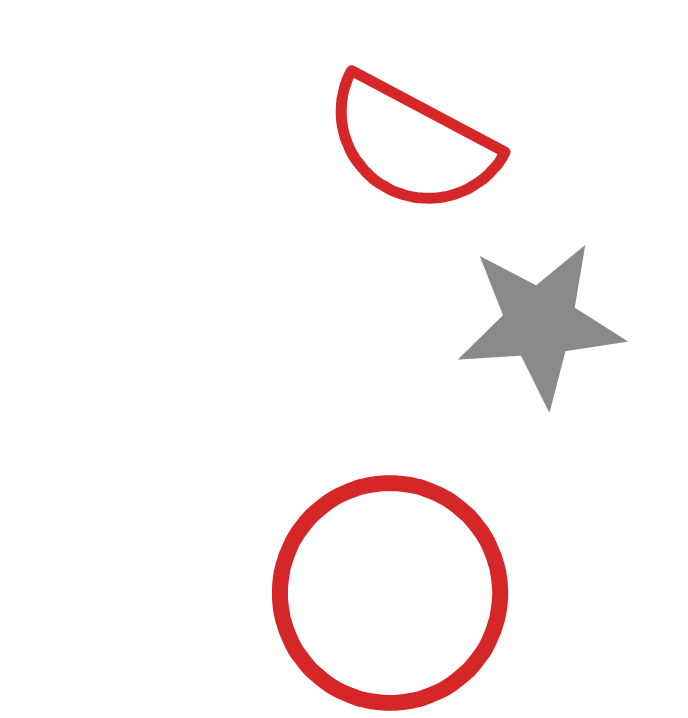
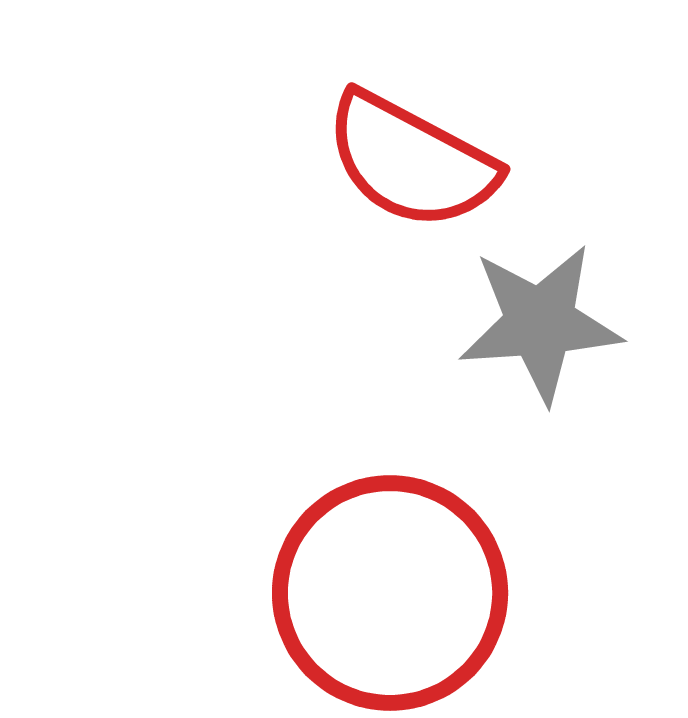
red semicircle: moved 17 px down
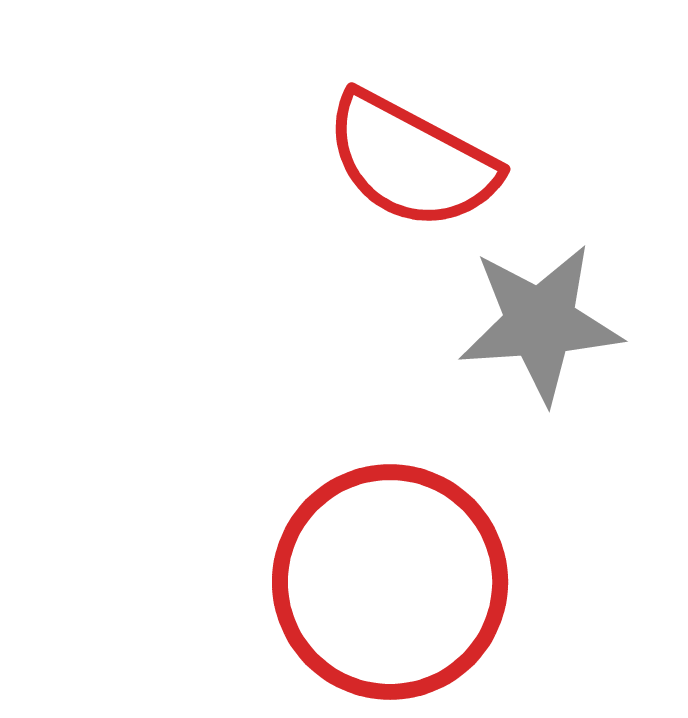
red circle: moved 11 px up
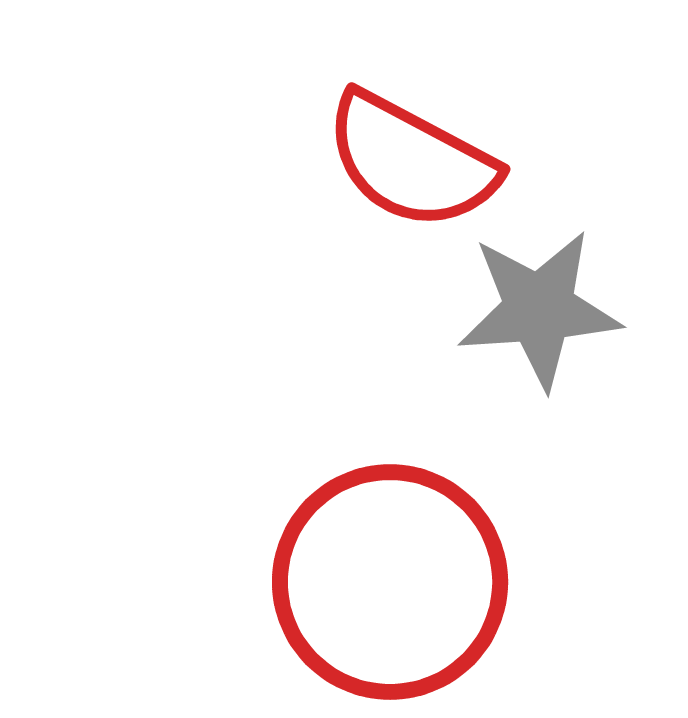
gray star: moved 1 px left, 14 px up
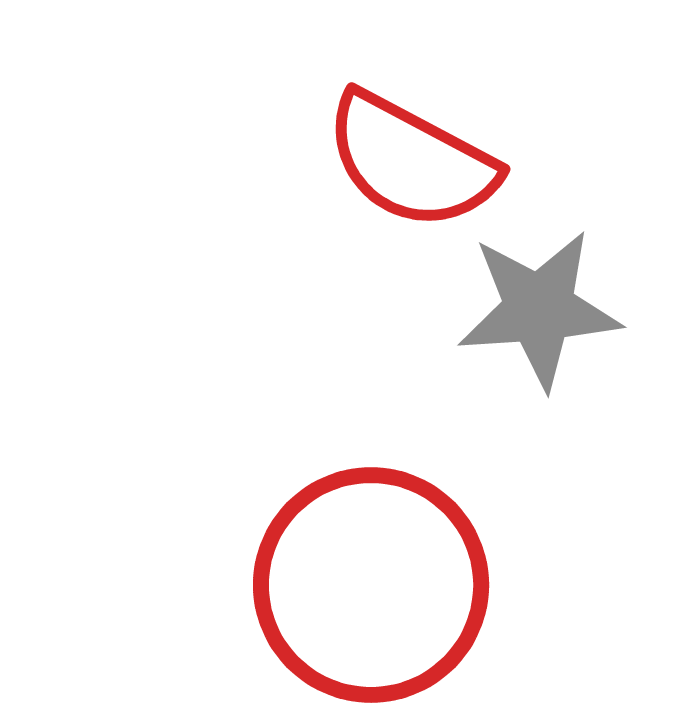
red circle: moved 19 px left, 3 px down
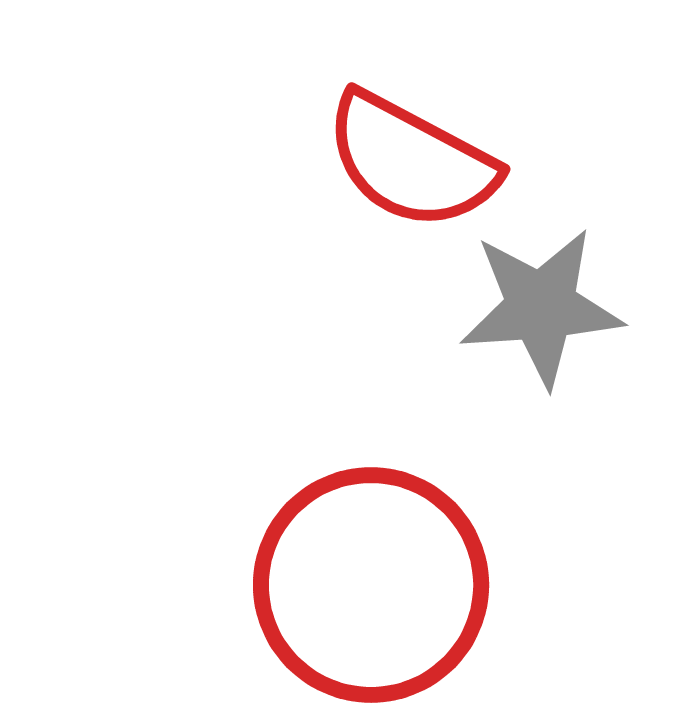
gray star: moved 2 px right, 2 px up
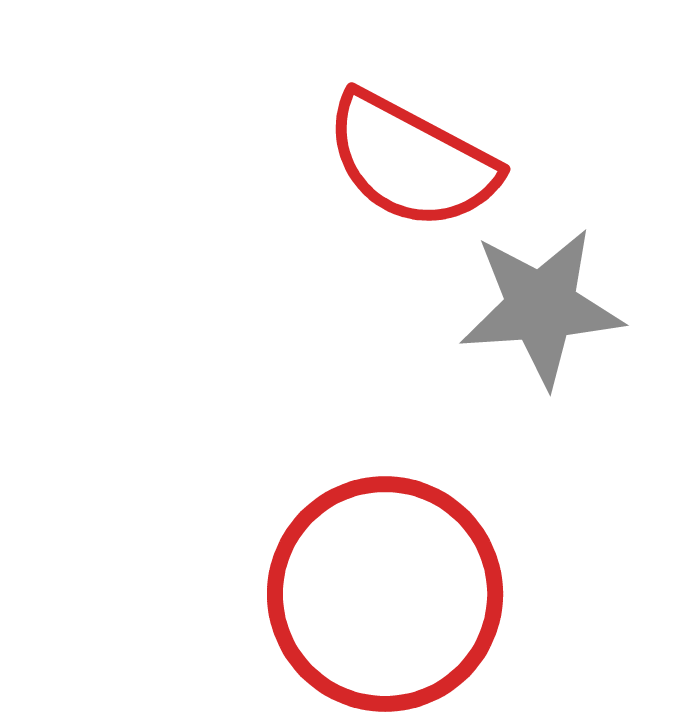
red circle: moved 14 px right, 9 px down
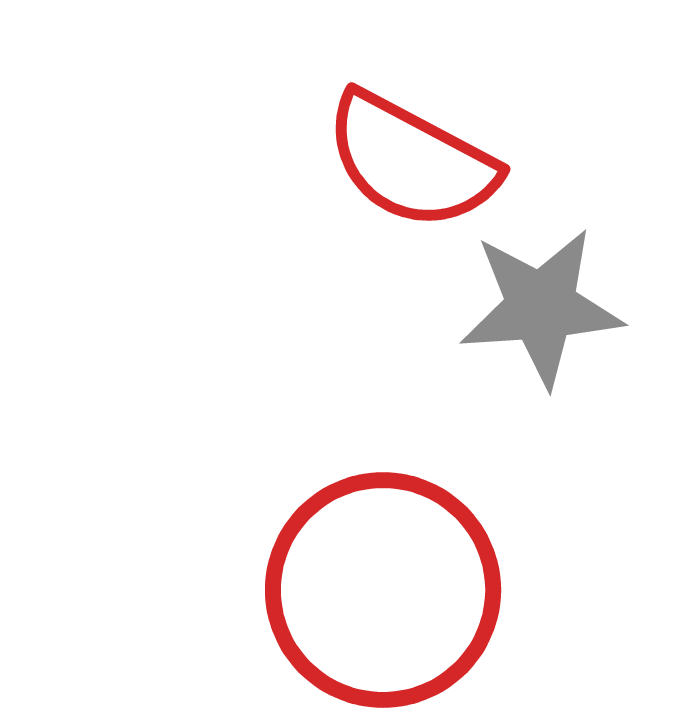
red circle: moved 2 px left, 4 px up
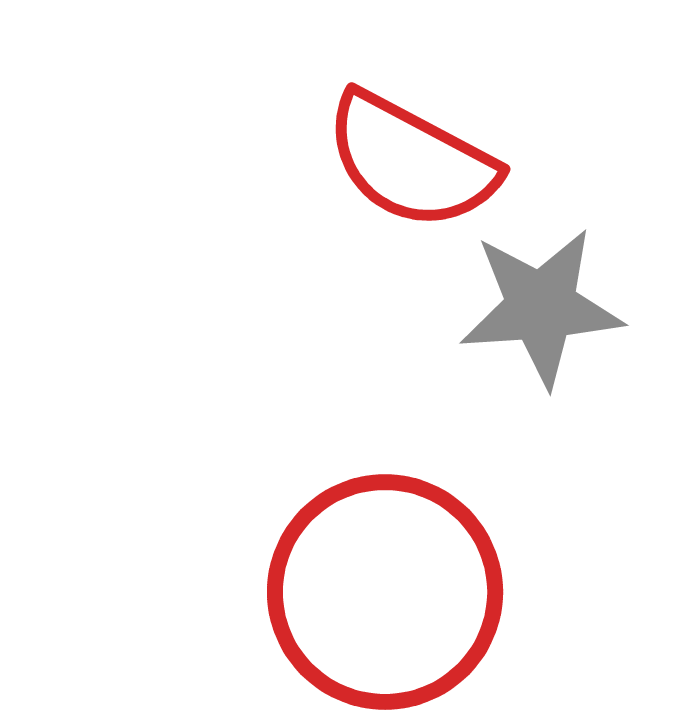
red circle: moved 2 px right, 2 px down
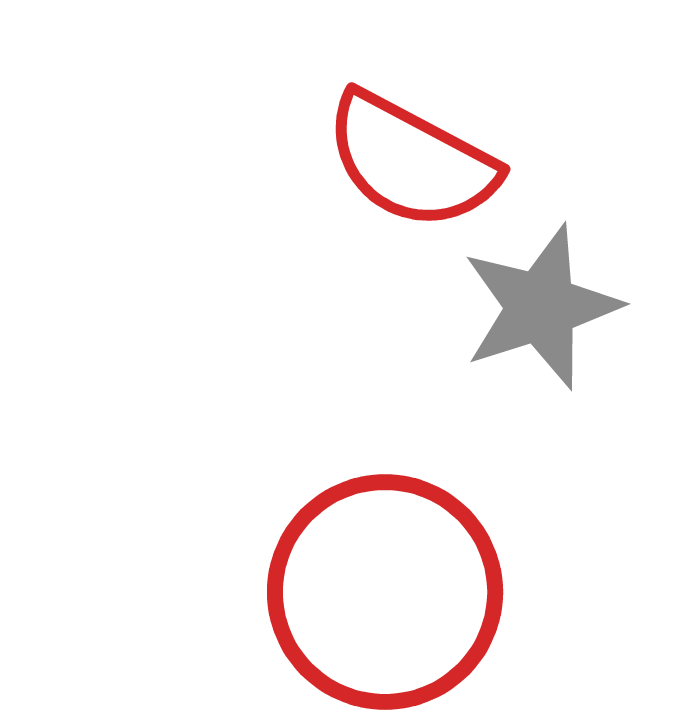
gray star: rotated 14 degrees counterclockwise
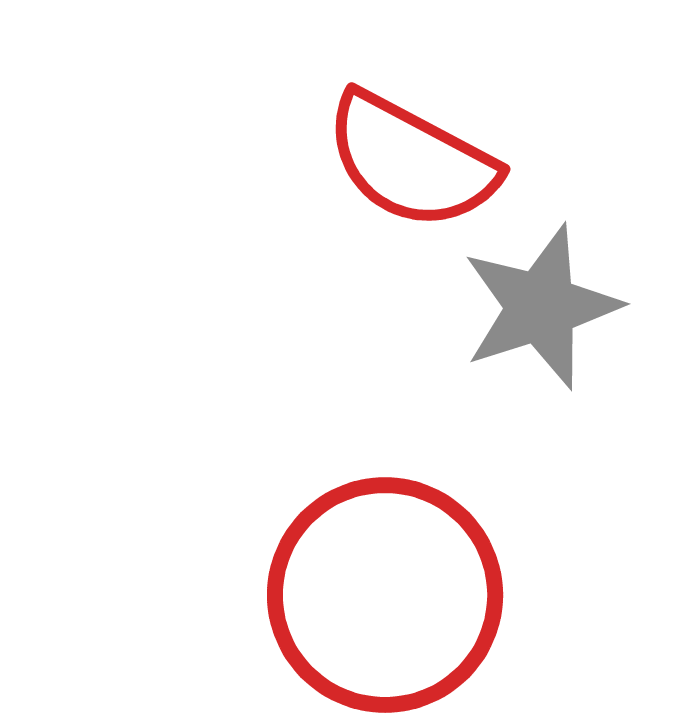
red circle: moved 3 px down
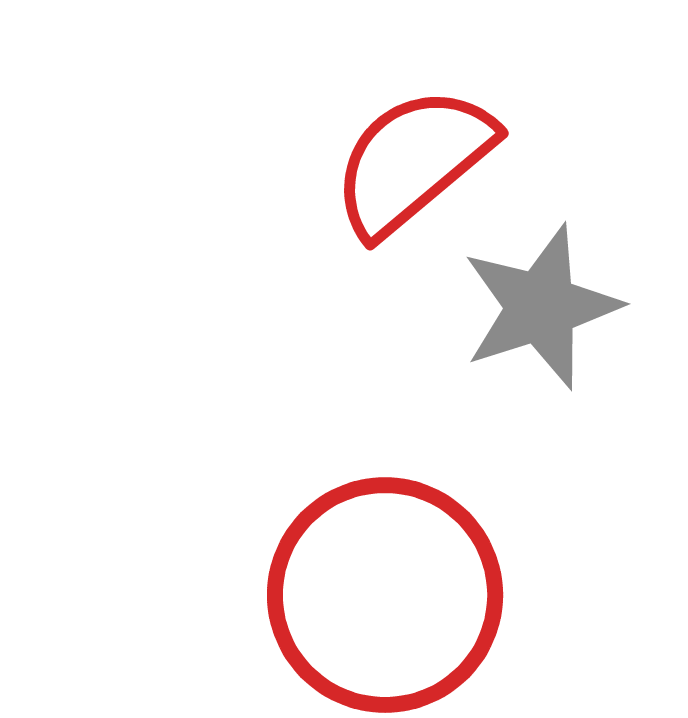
red semicircle: moved 2 px right; rotated 112 degrees clockwise
